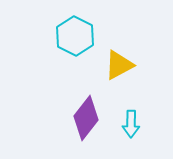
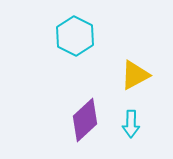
yellow triangle: moved 16 px right, 10 px down
purple diamond: moved 1 px left, 2 px down; rotated 9 degrees clockwise
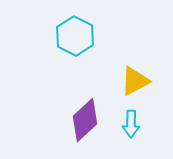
yellow triangle: moved 6 px down
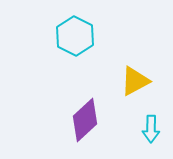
cyan arrow: moved 20 px right, 5 px down
